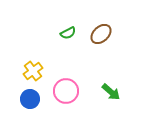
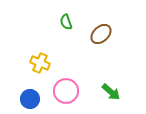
green semicircle: moved 2 px left, 11 px up; rotated 98 degrees clockwise
yellow cross: moved 7 px right, 8 px up; rotated 30 degrees counterclockwise
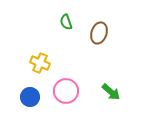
brown ellipse: moved 2 px left, 1 px up; rotated 30 degrees counterclockwise
blue circle: moved 2 px up
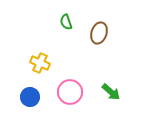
pink circle: moved 4 px right, 1 px down
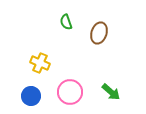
blue circle: moved 1 px right, 1 px up
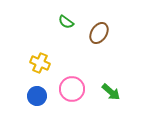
green semicircle: rotated 35 degrees counterclockwise
brown ellipse: rotated 15 degrees clockwise
pink circle: moved 2 px right, 3 px up
blue circle: moved 6 px right
